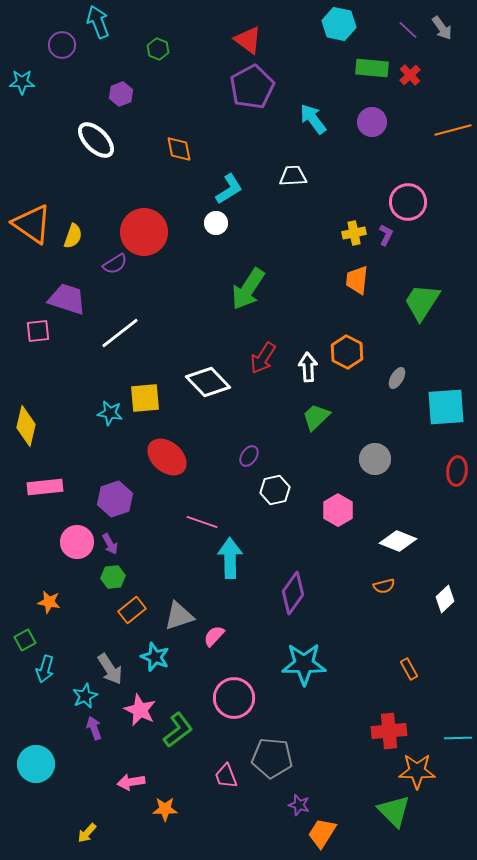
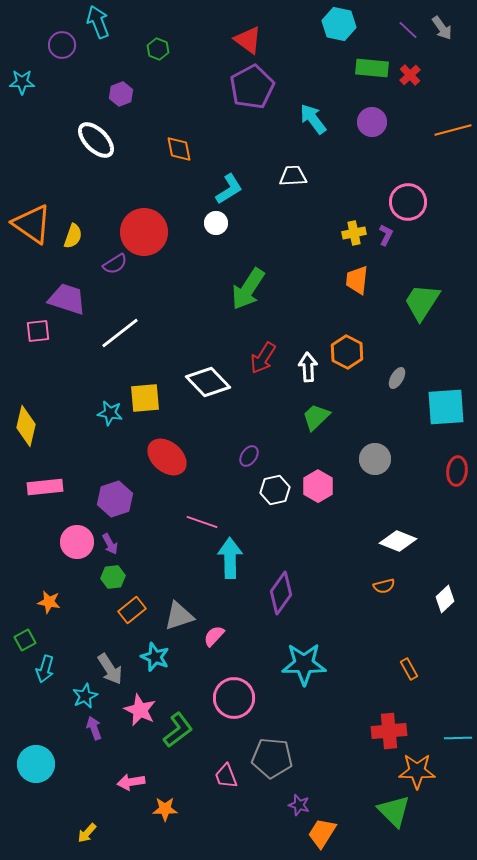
pink hexagon at (338, 510): moved 20 px left, 24 px up
purple diamond at (293, 593): moved 12 px left
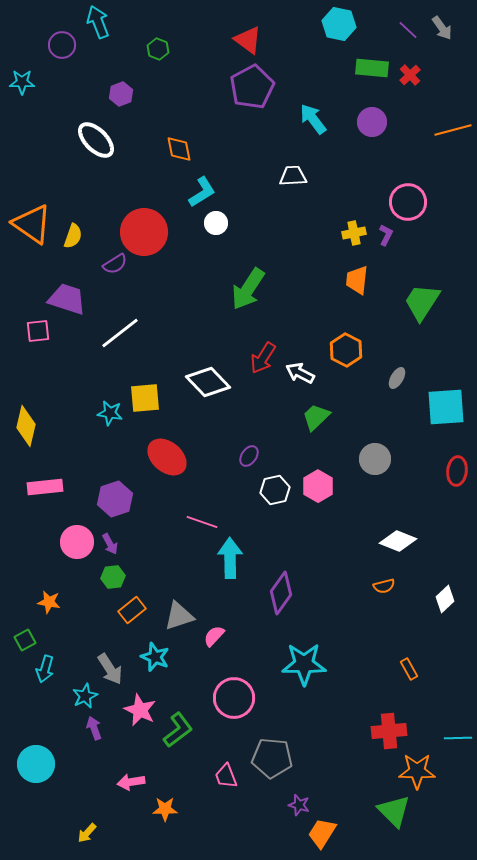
cyan L-shape at (229, 189): moved 27 px left, 3 px down
orange hexagon at (347, 352): moved 1 px left, 2 px up
white arrow at (308, 367): moved 8 px left, 6 px down; rotated 60 degrees counterclockwise
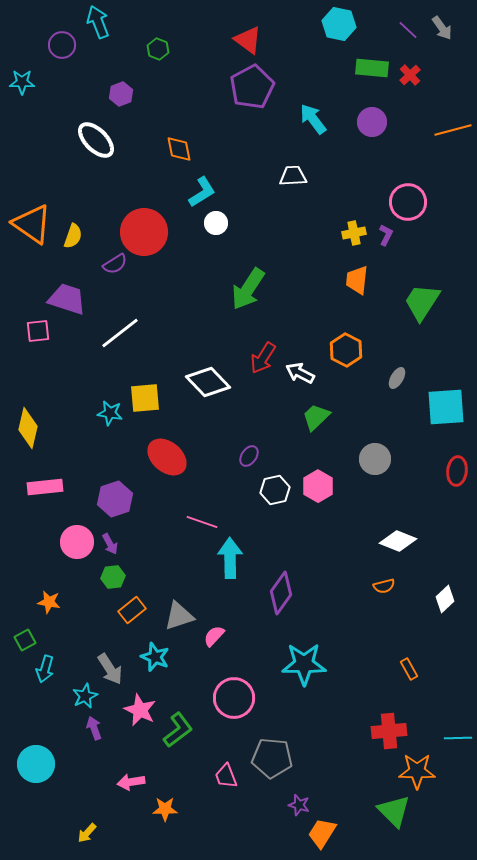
yellow diamond at (26, 426): moved 2 px right, 2 px down
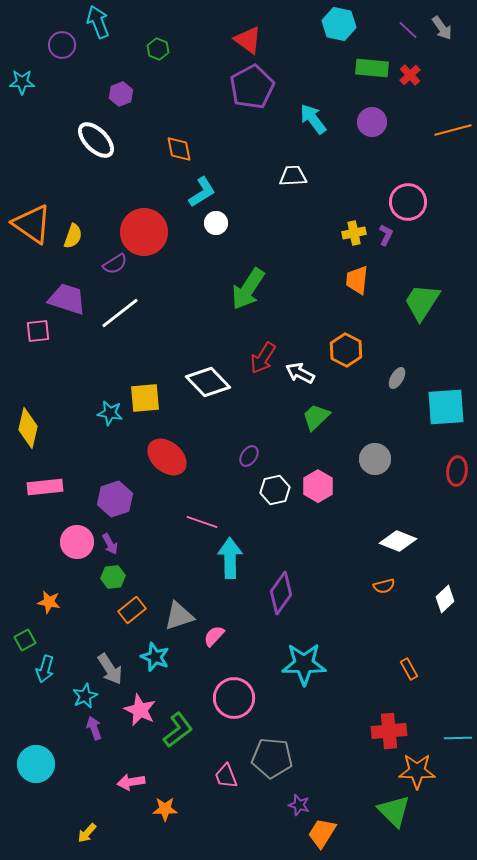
white line at (120, 333): moved 20 px up
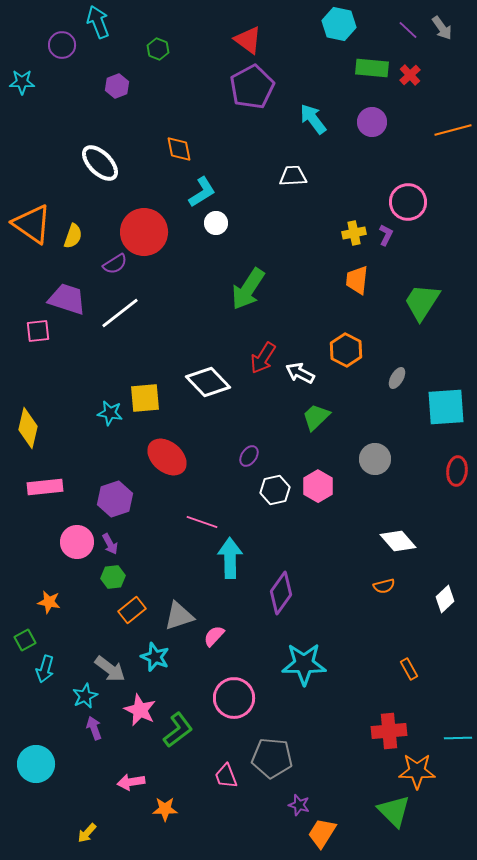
purple hexagon at (121, 94): moved 4 px left, 8 px up
white ellipse at (96, 140): moved 4 px right, 23 px down
white diamond at (398, 541): rotated 27 degrees clockwise
gray arrow at (110, 669): rotated 20 degrees counterclockwise
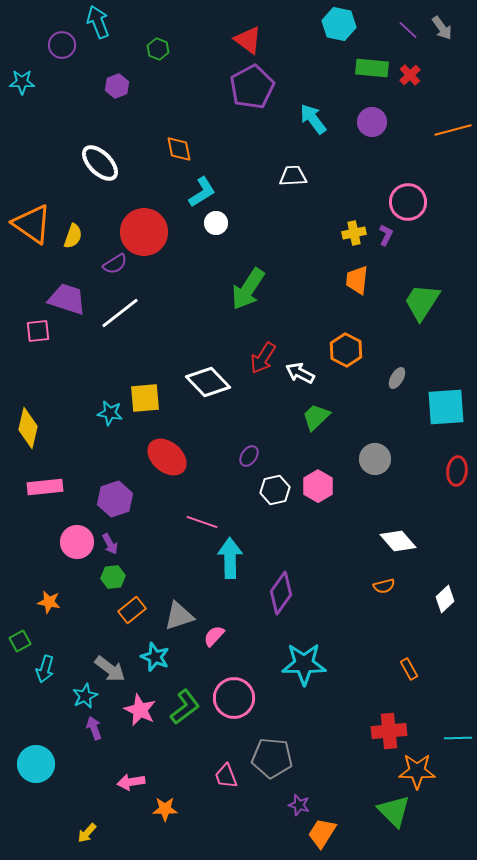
green square at (25, 640): moved 5 px left, 1 px down
green L-shape at (178, 730): moved 7 px right, 23 px up
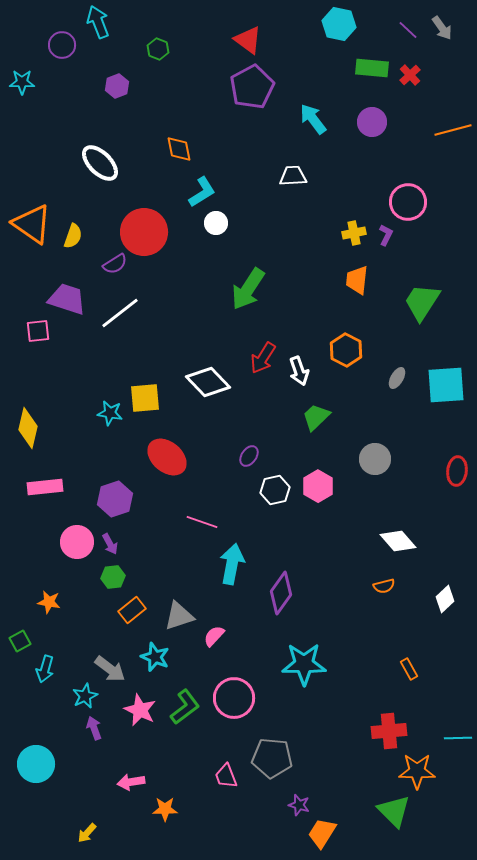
white arrow at (300, 373): moved 1 px left, 2 px up; rotated 136 degrees counterclockwise
cyan square at (446, 407): moved 22 px up
cyan arrow at (230, 558): moved 2 px right, 6 px down; rotated 12 degrees clockwise
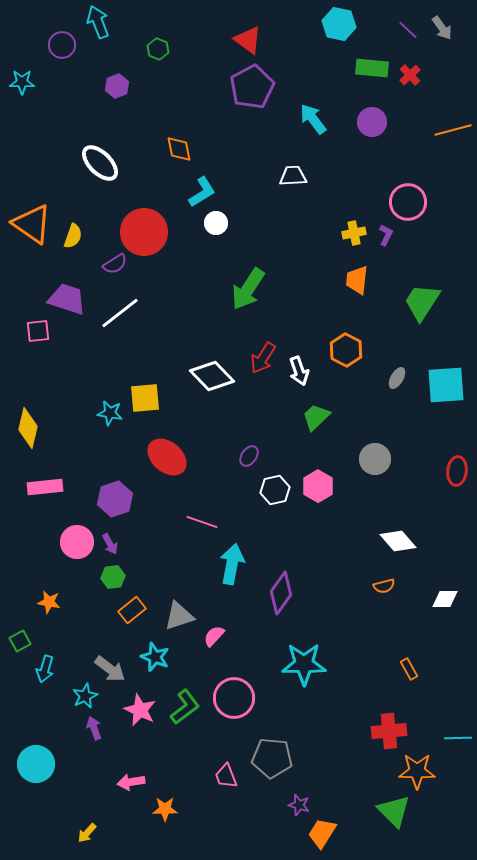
white diamond at (208, 382): moved 4 px right, 6 px up
white diamond at (445, 599): rotated 44 degrees clockwise
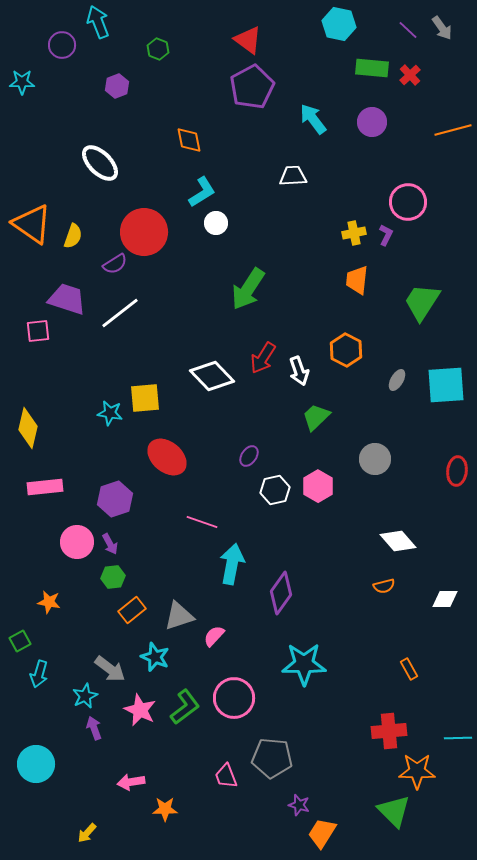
orange diamond at (179, 149): moved 10 px right, 9 px up
gray ellipse at (397, 378): moved 2 px down
cyan arrow at (45, 669): moved 6 px left, 5 px down
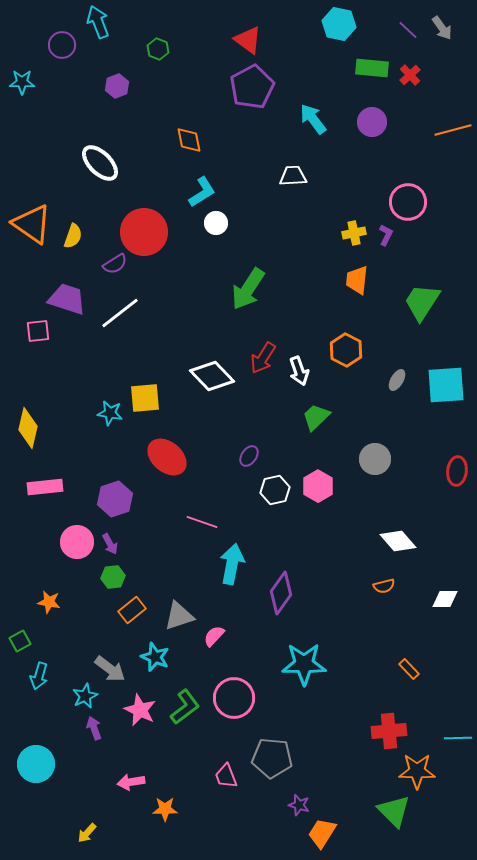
orange rectangle at (409, 669): rotated 15 degrees counterclockwise
cyan arrow at (39, 674): moved 2 px down
